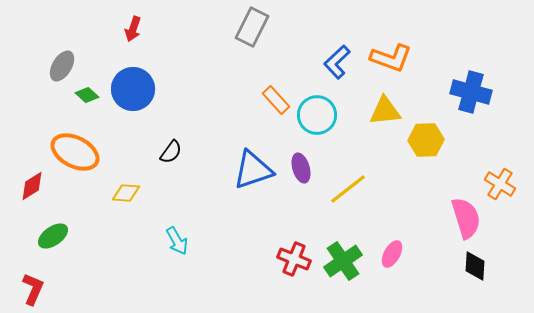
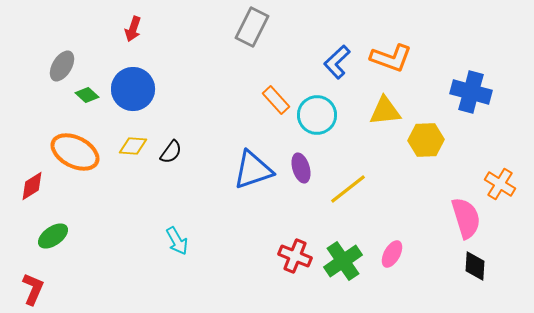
yellow diamond: moved 7 px right, 47 px up
red cross: moved 1 px right, 3 px up
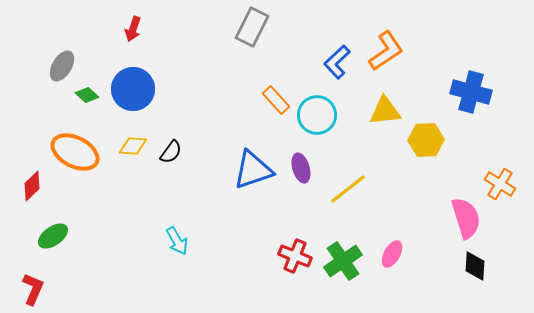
orange L-shape: moved 5 px left, 7 px up; rotated 54 degrees counterclockwise
red diamond: rotated 12 degrees counterclockwise
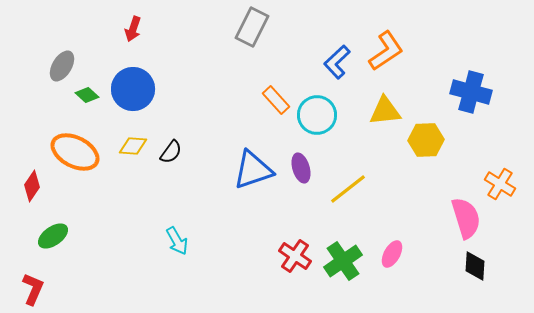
red diamond: rotated 12 degrees counterclockwise
red cross: rotated 12 degrees clockwise
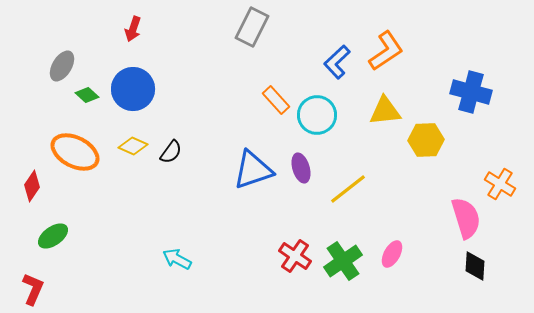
yellow diamond: rotated 20 degrees clockwise
cyan arrow: moved 18 px down; rotated 148 degrees clockwise
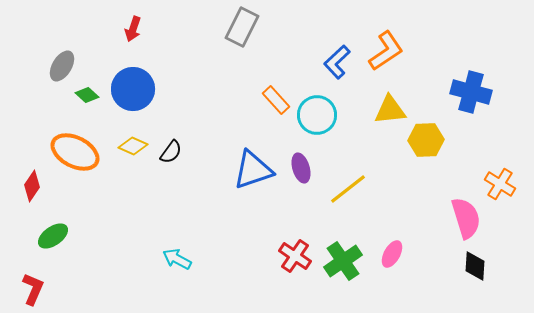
gray rectangle: moved 10 px left
yellow triangle: moved 5 px right, 1 px up
